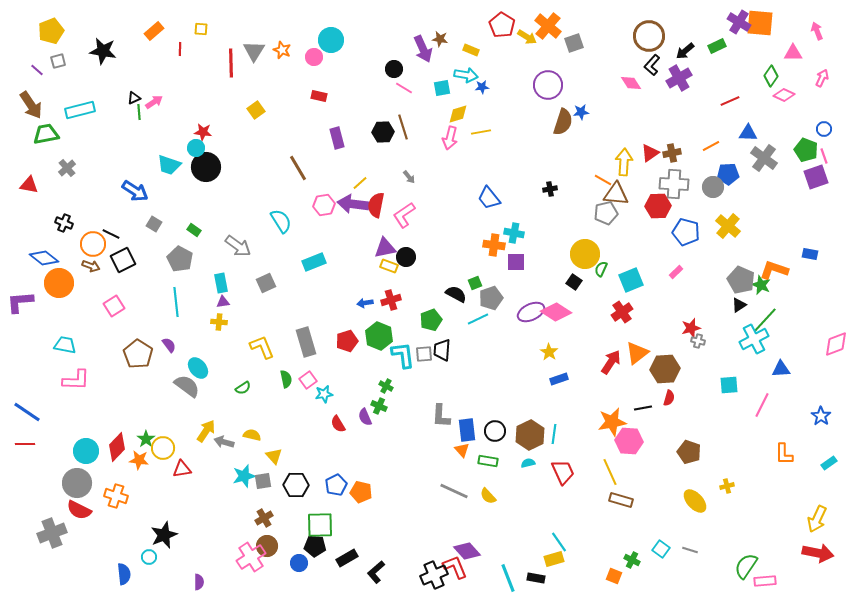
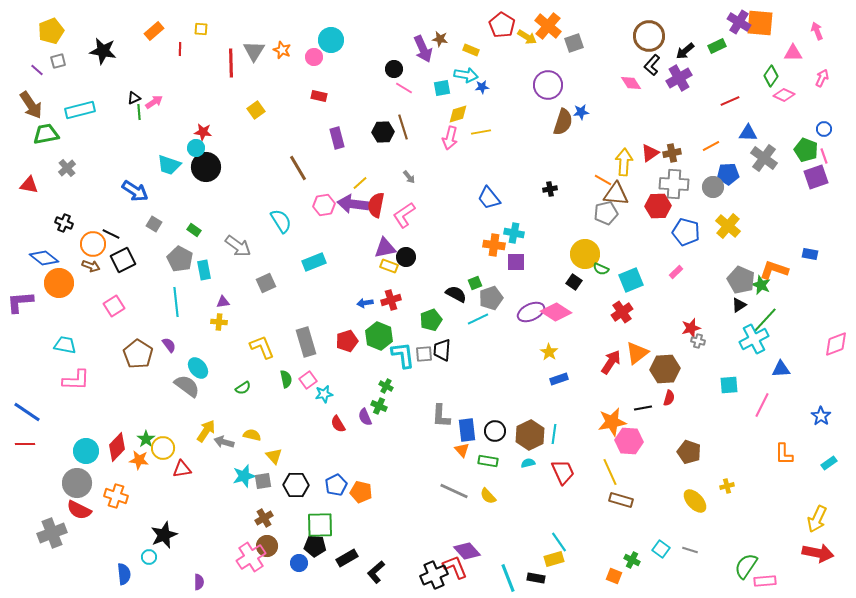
green semicircle at (601, 269): rotated 91 degrees counterclockwise
cyan rectangle at (221, 283): moved 17 px left, 13 px up
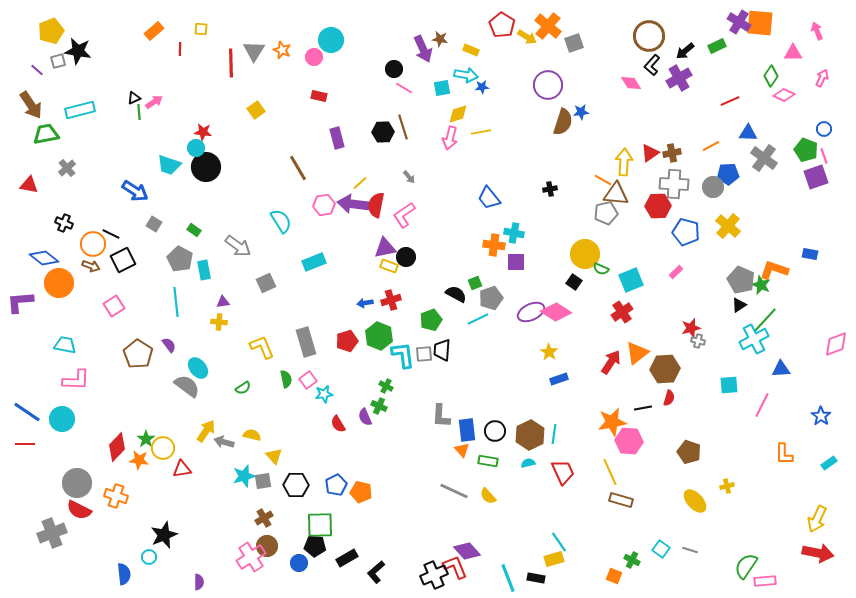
black star at (103, 51): moved 25 px left
cyan circle at (86, 451): moved 24 px left, 32 px up
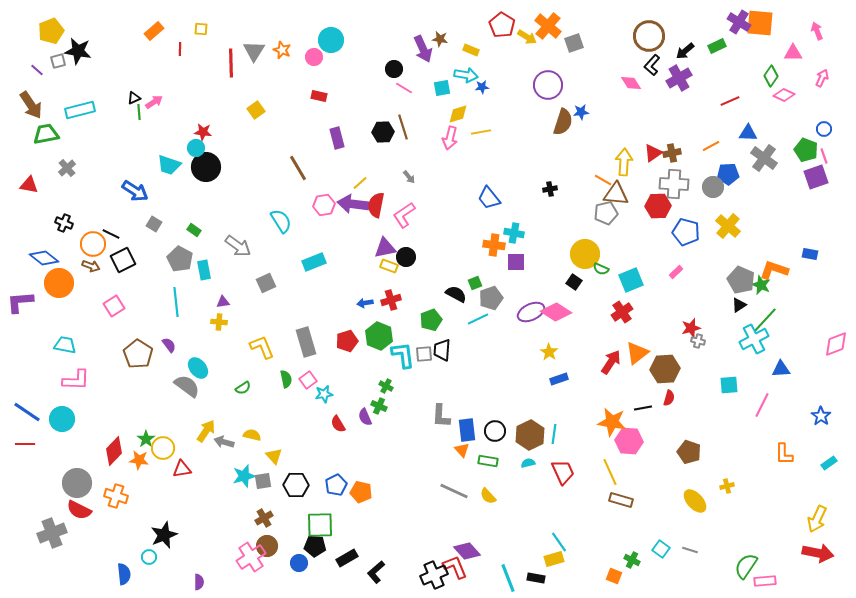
red triangle at (650, 153): moved 3 px right
orange star at (612, 422): rotated 20 degrees clockwise
red diamond at (117, 447): moved 3 px left, 4 px down
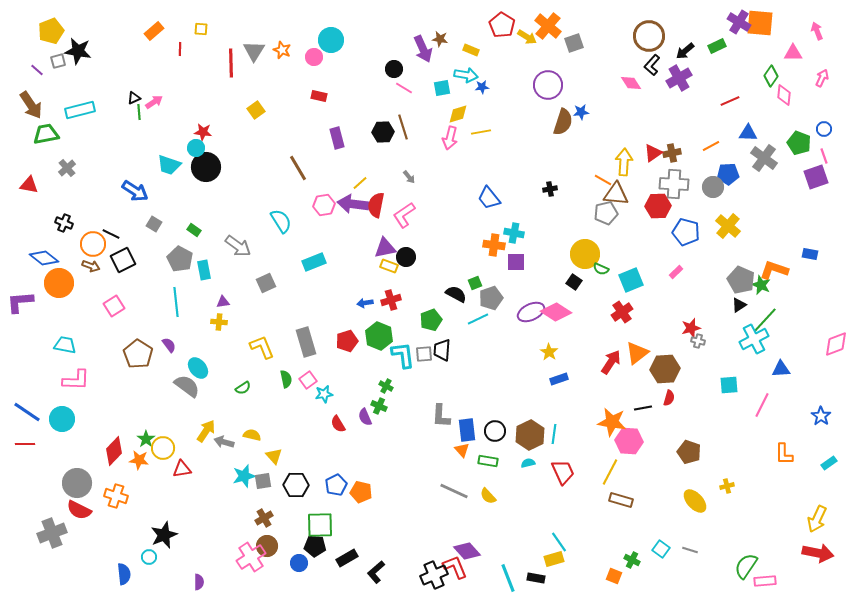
pink diamond at (784, 95): rotated 70 degrees clockwise
green pentagon at (806, 150): moved 7 px left, 7 px up
yellow line at (610, 472): rotated 52 degrees clockwise
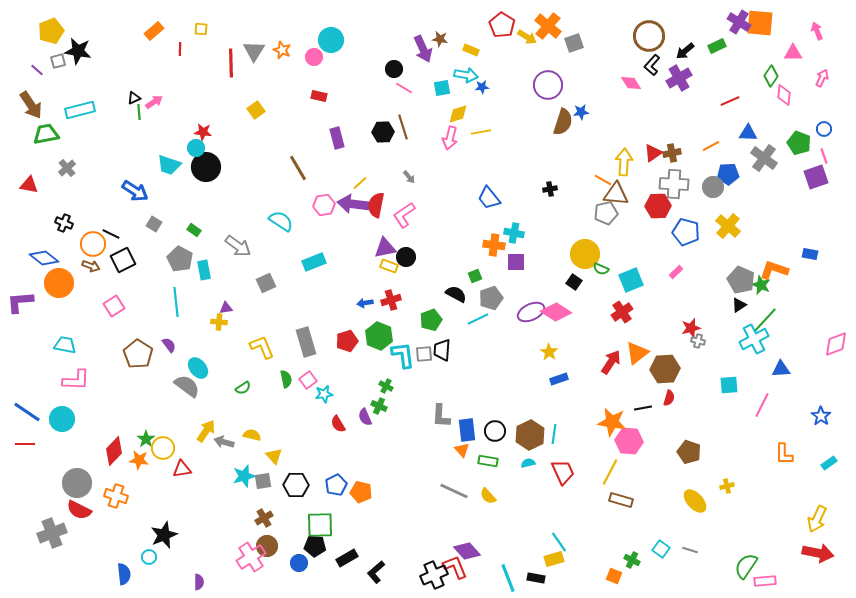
cyan semicircle at (281, 221): rotated 25 degrees counterclockwise
green square at (475, 283): moved 7 px up
purple triangle at (223, 302): moved 3 px right, 6 px down
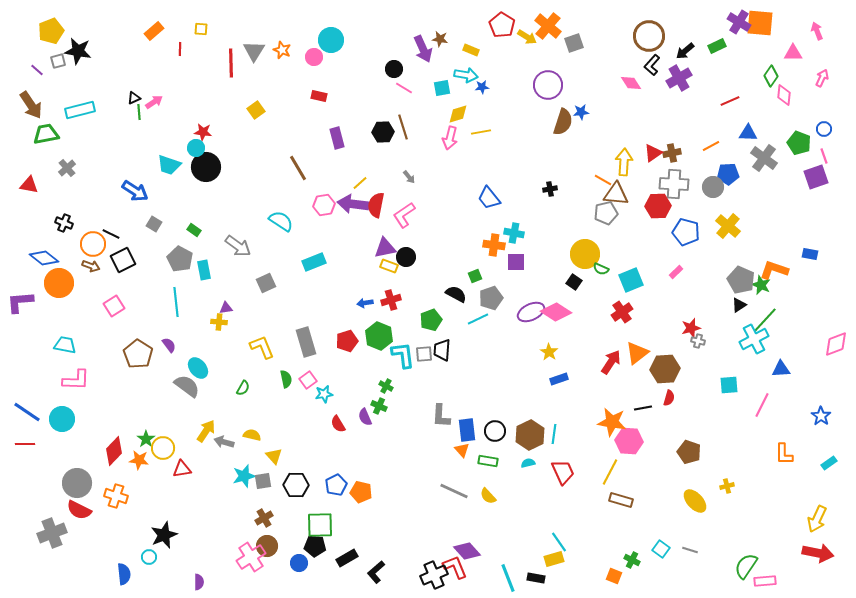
green semicircle at (243, 388): rotated 28 degrees counterclockwise
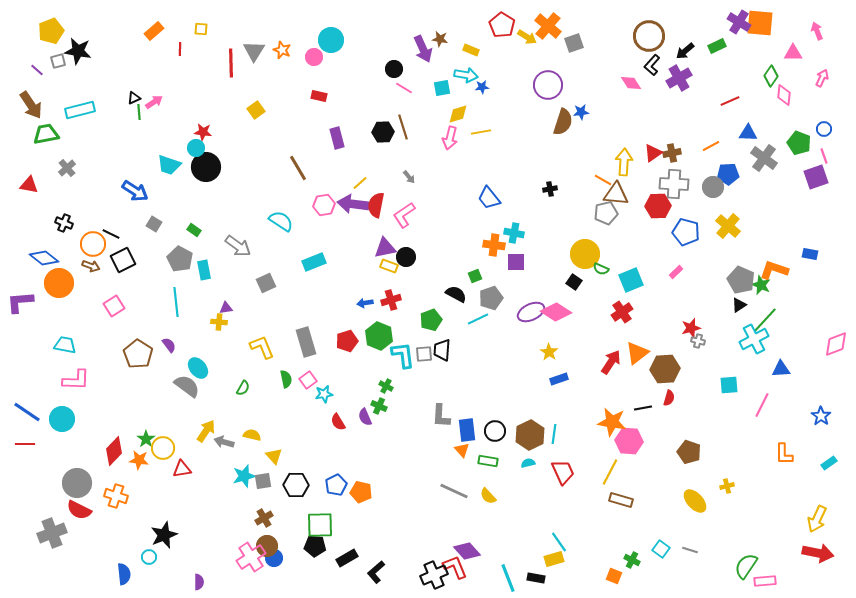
red semicircle at (338, 424): moved 2 px up
blue circle at (299, 563): moved 25 px left, 5 px up
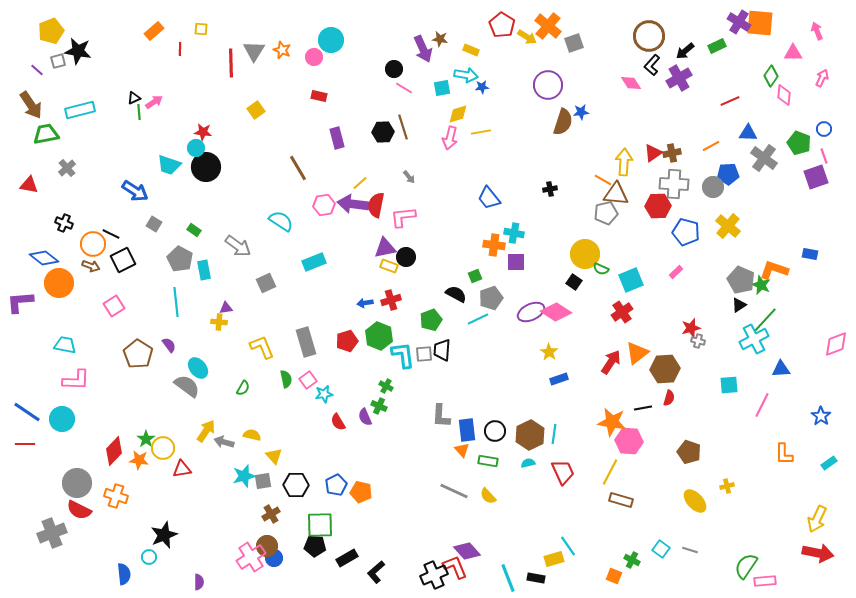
pink L-shape at (404, 215): moved 1 px left, 2 px down; rotated 28 degrees clockwise
brown cross at (264, 518): moved 7 px right, 4 px up
cyan line at (559, 542): moved 9 px right, 4 px down
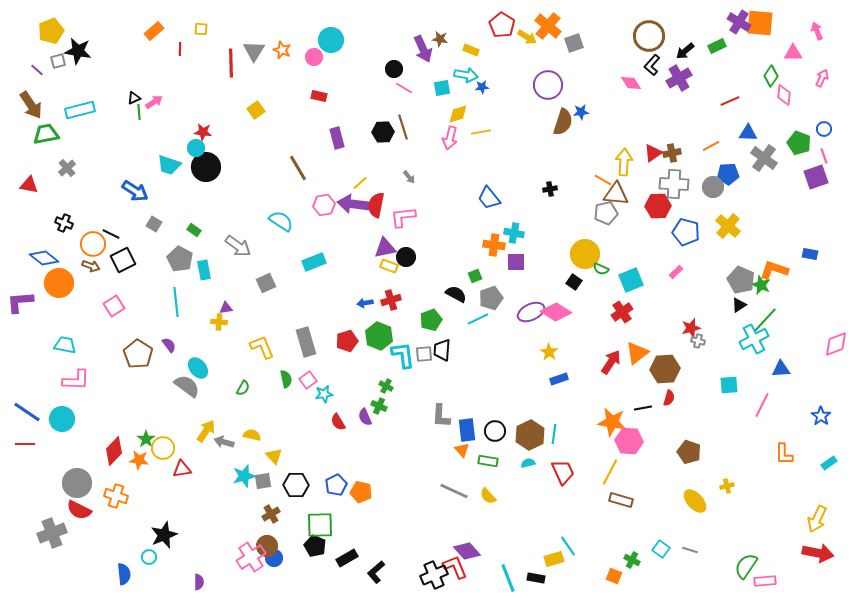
black pentagon at (315, 546): rotated 20 degrees clockwise
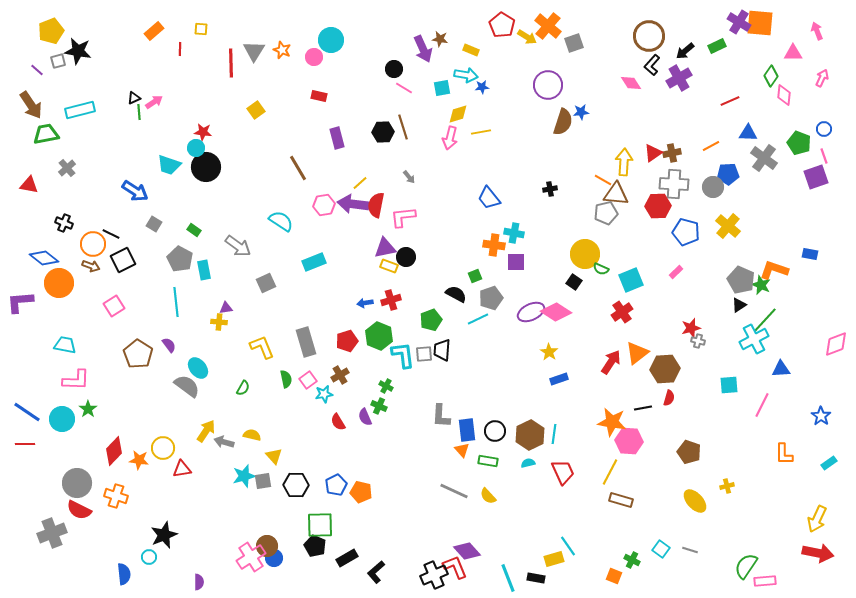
green star at (146, 439): moved 58 px left, 30 px up
brown cross at (271, 514): moved 69 px right, 139 px up
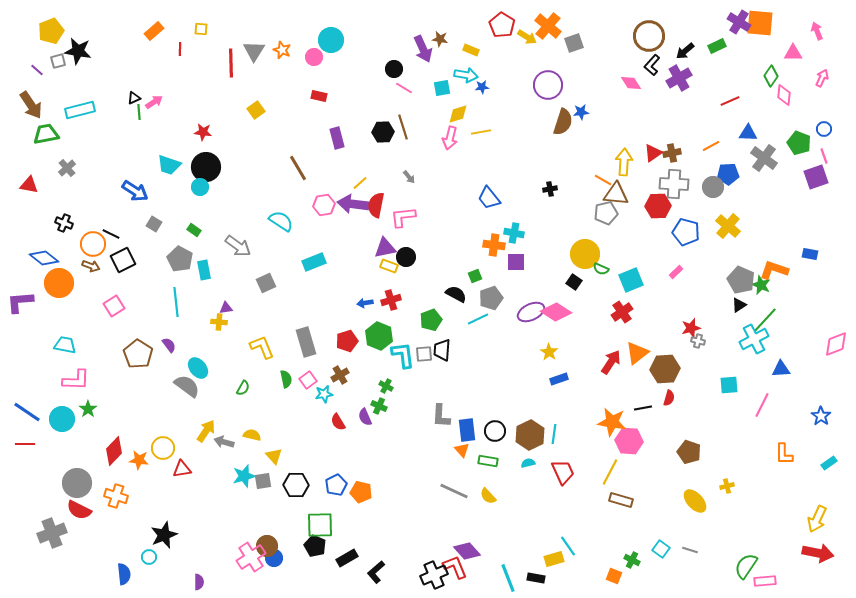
cyan circle at (196, 148): moved 4 px right, 39 px down
